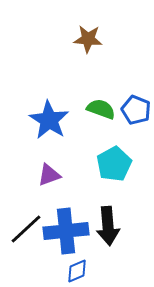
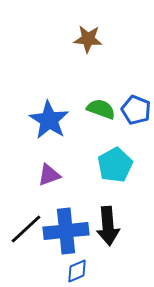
cyan pentagon: moved 1 px right, 1 px down
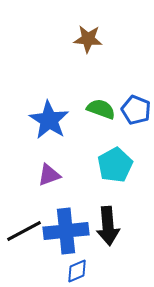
black line: moved 2 px left, 2 px down; rotated 15 degrees clockwise
